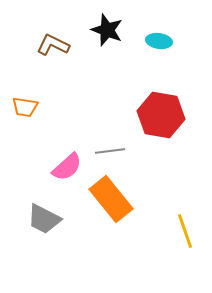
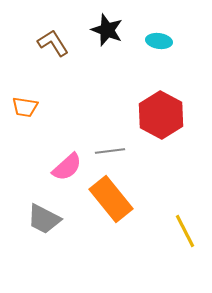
brown L-shape: moved 2 px up; rotated 32 degrees clockwise
red hexagon: rotated 18 degrees clockwise
yellow line: rotated 8 degrees counterclockwise
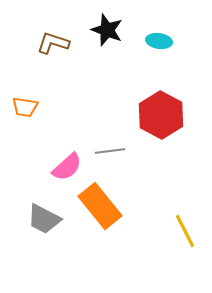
brown L-shape: rotated 40 degrees counterclockwise
orange rectangle: moved 11 px left, 7 px down
